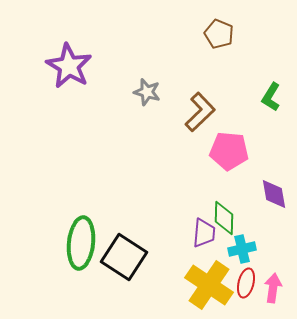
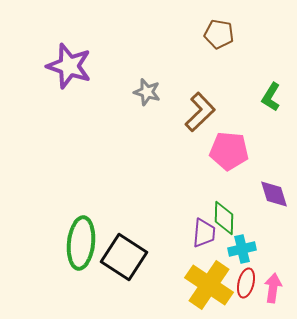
brown pentagon: rotated 12 degrees counterclockwise
purple star: rotated 12 degrees counterclockwise
purple diamond: rotated 8 degrees counterclockwise
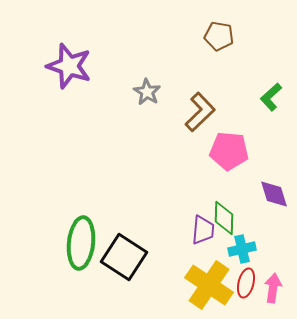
brown pentagon: moved 2 px down
gray star: rotated 16 degrees clockwise
green L-shape: rotated 16 degrees clockwise
purple trapezoid: moved 1 px left, 3 px up
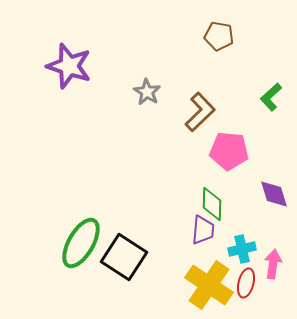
green diamond: moved 12 px left, 14 px up
green ellipse: rotated 24 degrees clockwise
pink arrow: moved 24 px up
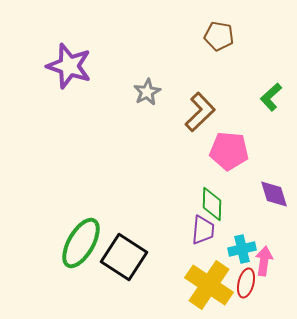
gray star: rotated 12 degrees clockwise
pink arrow: moved 9 px left, 3 px up
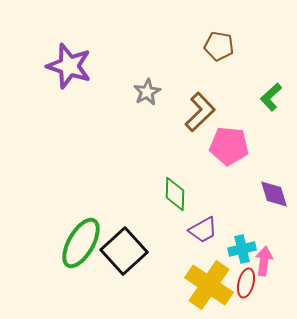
brown pentagon: moved 10 px down
pink pentagon: moved 5 px up
green diamond: moved 37 px left, 10 px up
purple trapezoid: rotated 56 degrees clockwise
black square: moved 6 px up; rotated 15 degrees clockwise
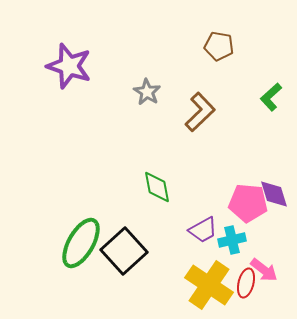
gray star: rotated 12 degrees counterclockwise
pink pentagon: moved 19 px right, 57 px down
green diamond: moved 18 px left, 7 px up; rotated 12 degrees counterclockwise
cyan cross: moved 10 px left, 9 px up
pink arrow: moved 9 px down; rotated 120 degrees clockwise
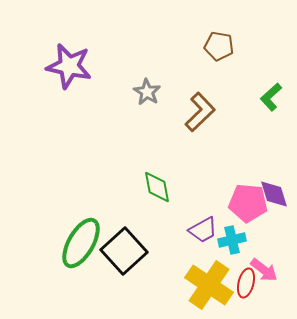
purple star: rotated 6 degrees counterclockwise
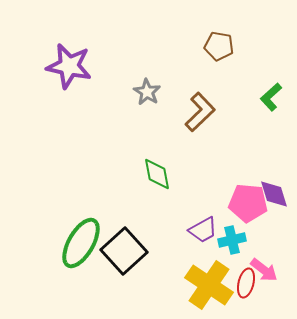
green diamond: moved 13 px up
